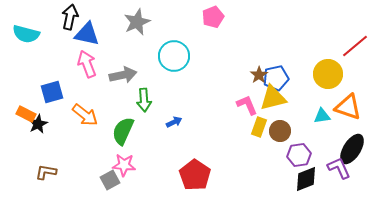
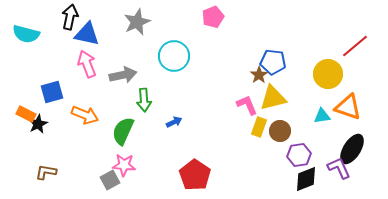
blue pentagon: moved 3 px left, 16 px up; rotated 20 degrees clockwise
orange arrow: rotated 16 degrees counterclockwise
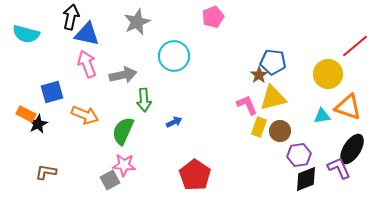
black arrow: moved 1 px right
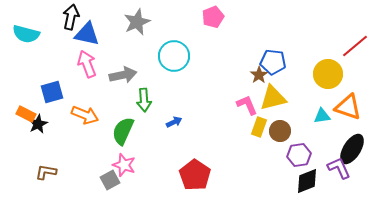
pink star: rotated 15 degrees clockwise
black diamond: moved 1 px right, 2 px down
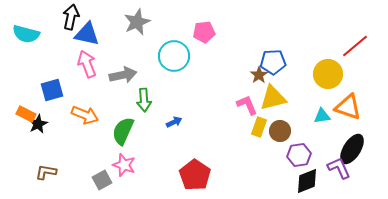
pink pentagon: moved 9 px left, 15 px down; rotated 15 degrees clockwise
blue pentagon: rotated 10 degrees counterclockwise
blue square: moved 2 px up
gray square: moved 8 px left
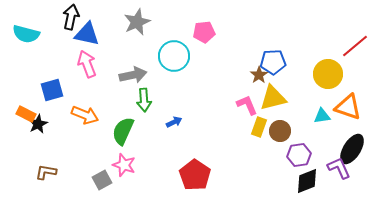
gray arrow: moved 10 px right
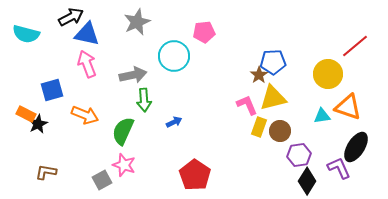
black arrow: rotated 50 degrees clockwise
black ellipse: moved 4 px right, 2 px up
black diamond: rotated 36 degrees counterclockwise
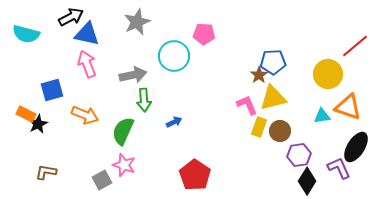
pink pentagon: moved 2 px down; rotated 10 degrees clockwise
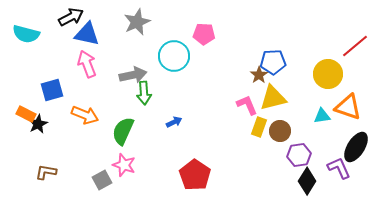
green arrow: moved 7 px up
